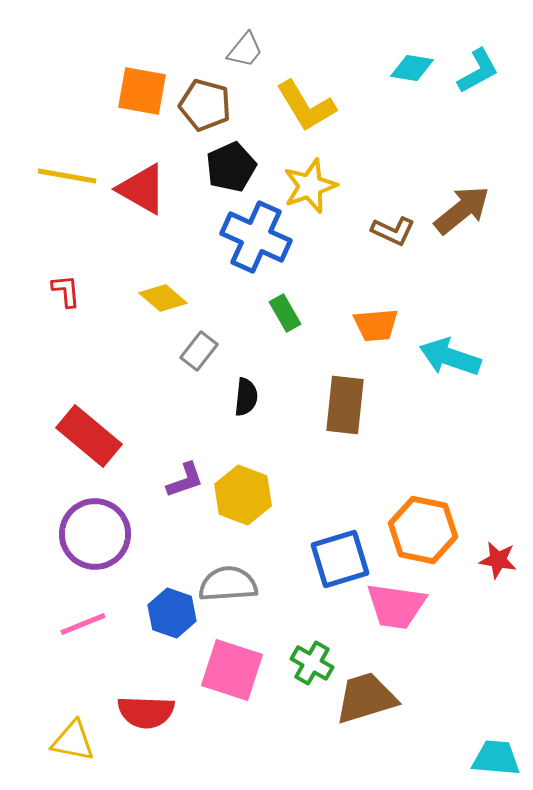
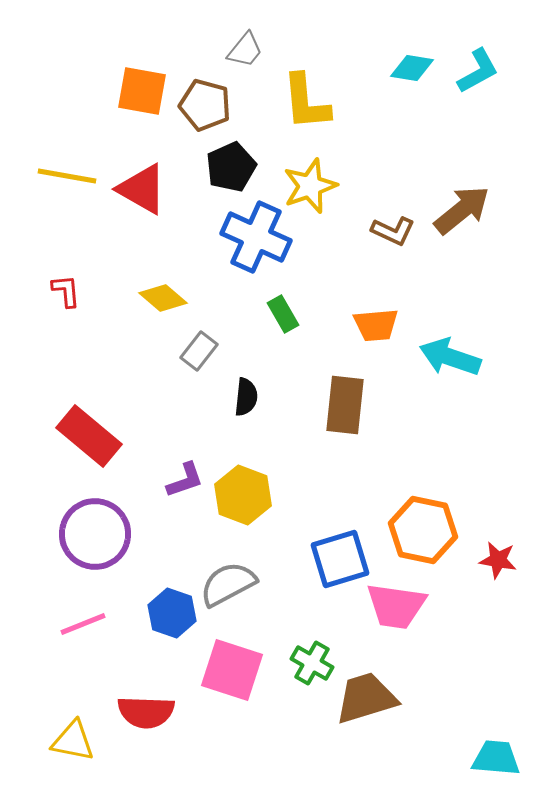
yellow L-shape: moved 4 px up; rotated 26 degrees clockwise
green rectangle: moved 2 px left, 1 px down
gray semicircle: rotated 24 degrees counterclockwise
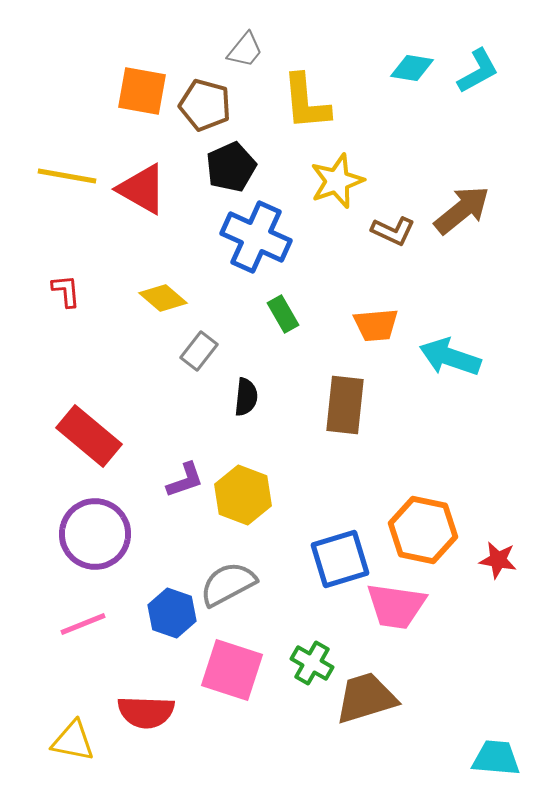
yellow star: moved 27 px right, 5 px up
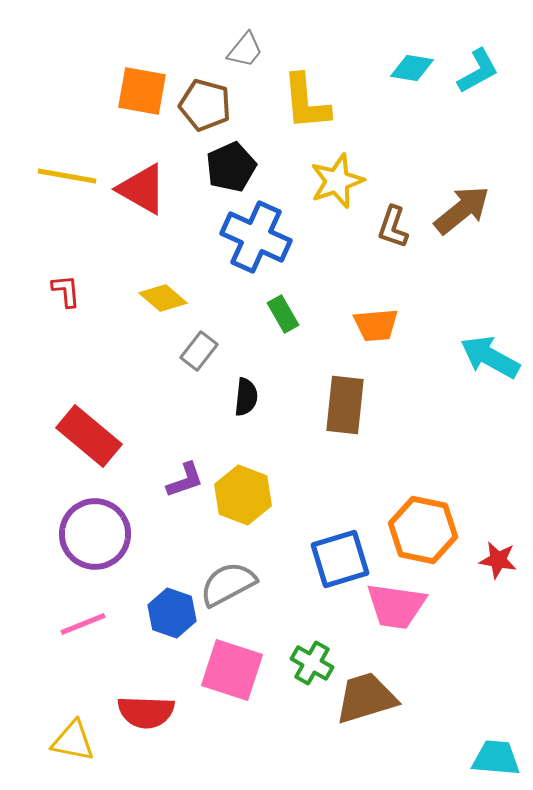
brown L-shape: moved 4 px up; rotated 84 degrees clockwise
cyan arrow: moved 40 px right; rotated 10 degrees clockwise
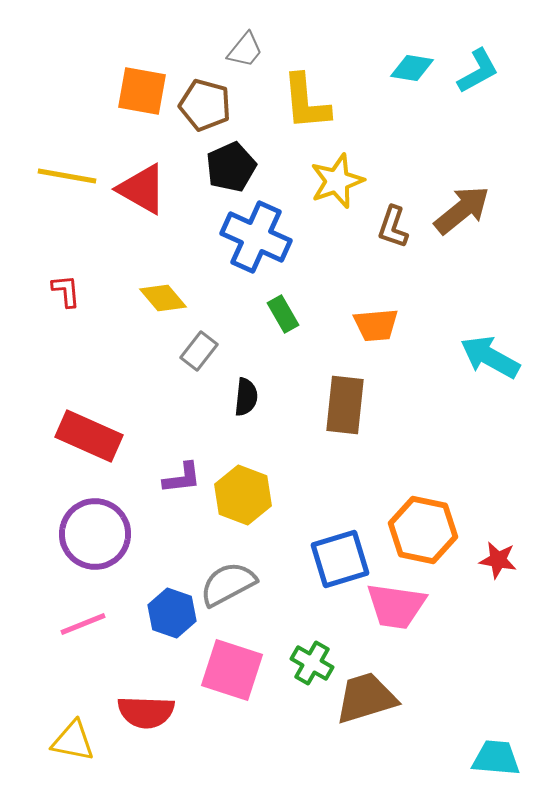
yellow diamond: rotated 9 degrees clockwise
red rectangle: rotated 16 degrees counterclockwise
purple L-shape: moved 3 px left, 2 px up; rotated 12 degrees clockwise
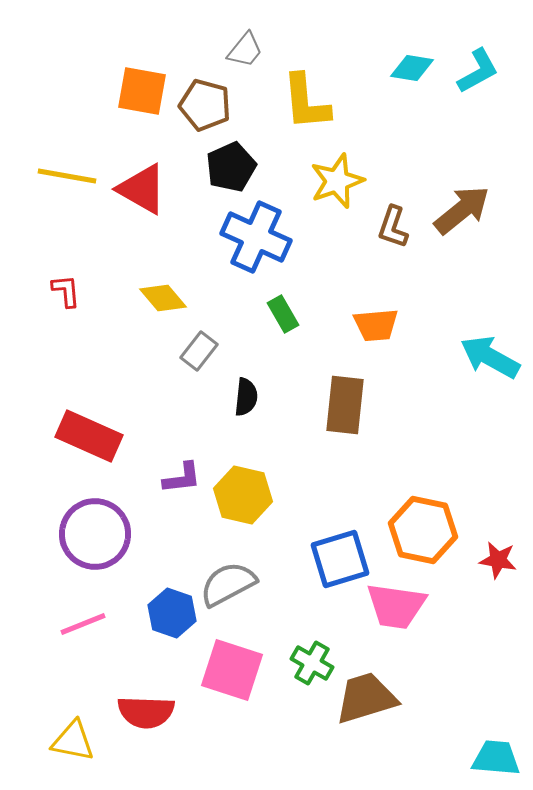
yellow hexagon: rotated 8 degrees counterclockwise
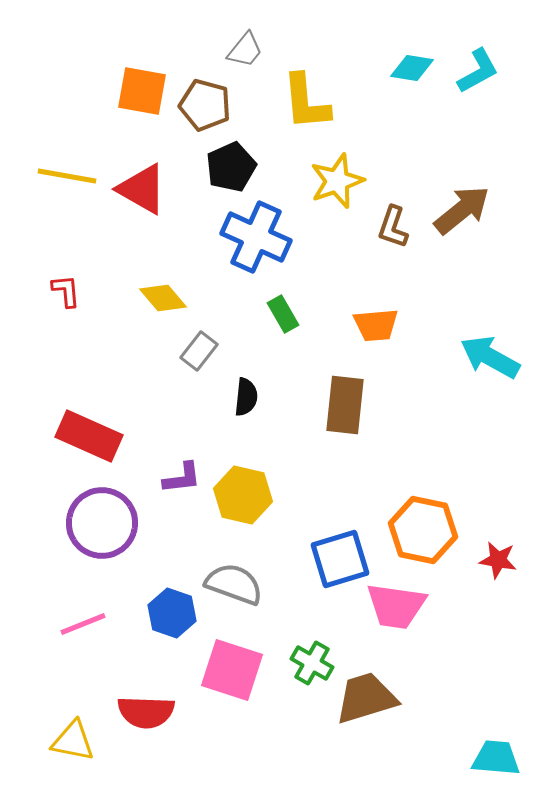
purple circle: moved 7 px right, 11 px up
gray semicircle: moved 6 px right; rotated 48 degrees clockwise
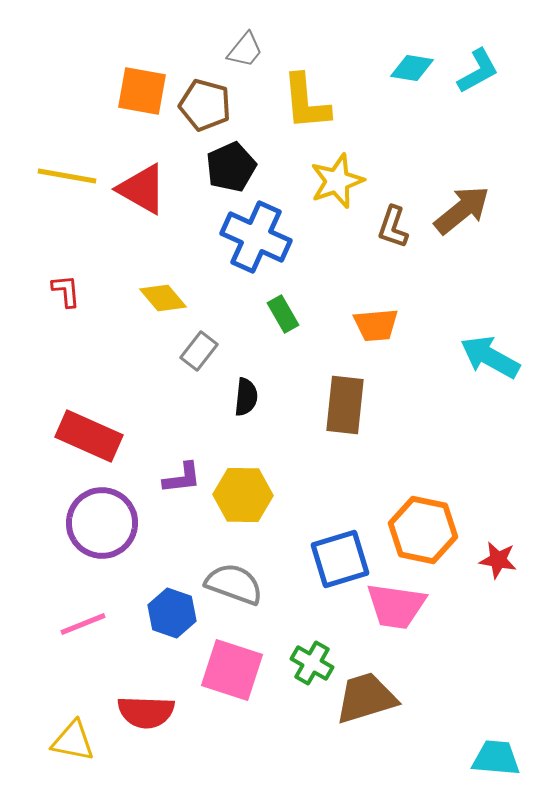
yellow hexagon: rotated 12 degrees counterclockwise
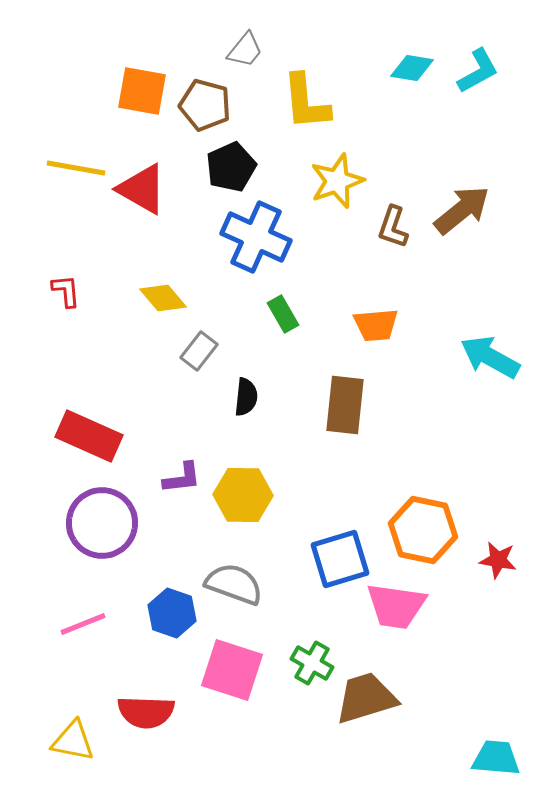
yellow line: moved 9 px right, 8 px up
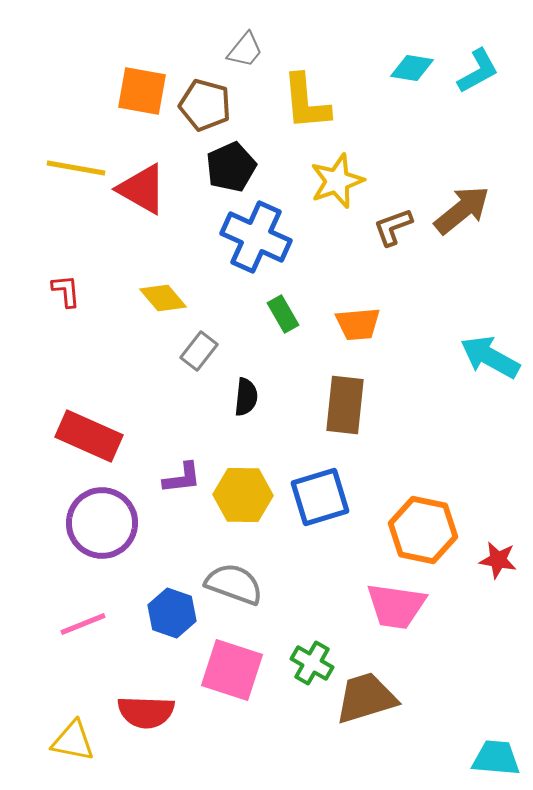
brown L-shape: rotated 51 degrees clockwise
orange trapezoid: moved 18 px left, 1 px up
blue square: moved 20 px left, 62 px up
